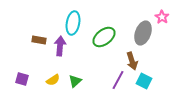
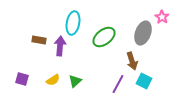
purple line: moved 4 px down
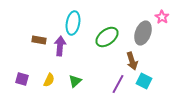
green ellipse: moved 3 px right
yellow semicircle: moved 4 px left; rotated 32 degrees counterclockwise
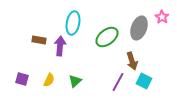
gray ellipse: moved 4 px left, 5 px up
purple line: moved 2 px up
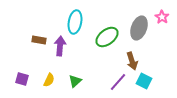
cyan ellipse: moved 2 px right, 1 px up
purple line: rotated 12 degrees clockwise
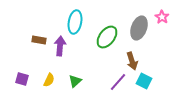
green ellipse: rotated 15 degrees counterclockwise
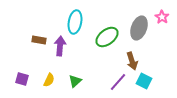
green ellipse: rotated 15 degrees clockwise
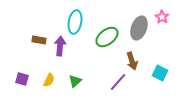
cyan square: moved 16 px right, 8 px up
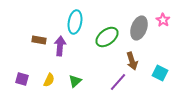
pink star: moved 1 px right, 3 px down
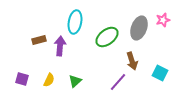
pink star: rotated 24 degrees clockwise
brown rectangle: rotated 24 degrees counterclockwise
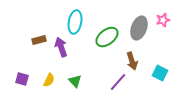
purple arrow: moved 1 px right, 1 px down; rotated 24 degrees counterclockwise
green triangle: rotated 32 degrees counterclockwise
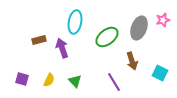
purple arrow: moved 1 px right, 1 px down
purple line: moved 4 px left; rotated 72 degrees counterclockwise
